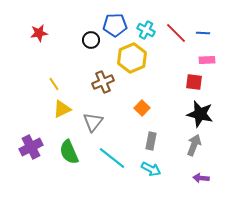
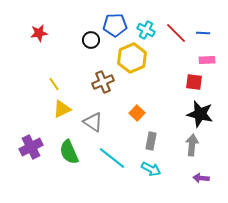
orange square: moved 5 px left, 5 px down
gray triangle: rotated 35 degrees counterclockwise
gray arrow: moved 2 px left; rotated 15 degrees counterclockwise
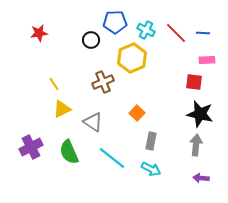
blue pentagon: moved 3 px up
gray arrow: moved 4 px right
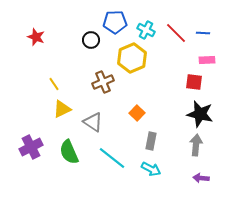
red star: moved 3 px left, 4 px down; rotated 30 degrees clockwise
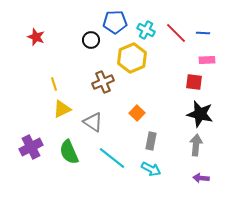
yellow line: rotated 16 degrees clockwise
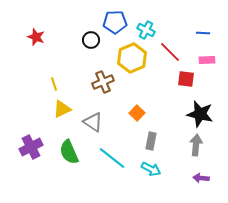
red line: moved 6 px left, 19 px down
red square: moved 8 px left, 3 px up
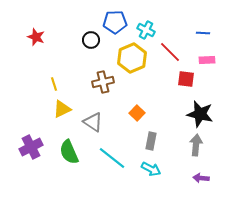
brown cross: rotated 10 degrees clockwise
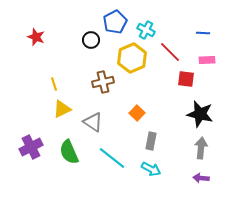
blue pentagon: rotated 25 degrees counterclockwise
gray arrow: moved 5 px right, 3 px down
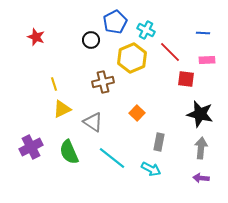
gray rectangle: moved 8 px right, 1 px down
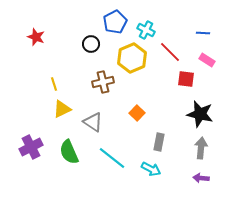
black circle: moved 4 px down
pink rectangle: rotated 35 degrees clockwise
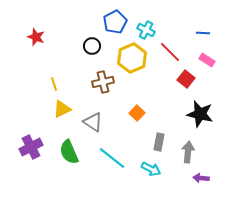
black circle: moved 1 px right, 2 px down
red square: rotated 30 degrees clockwise
gray arrow: moved 13 px left, 4 px down
